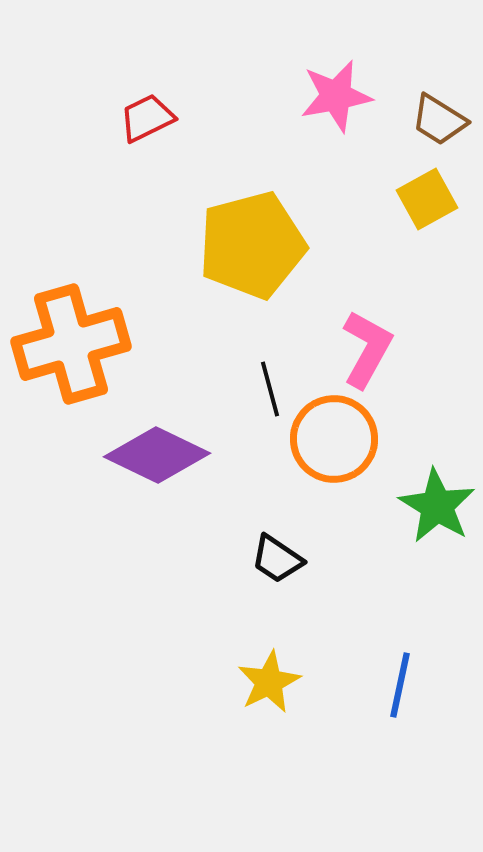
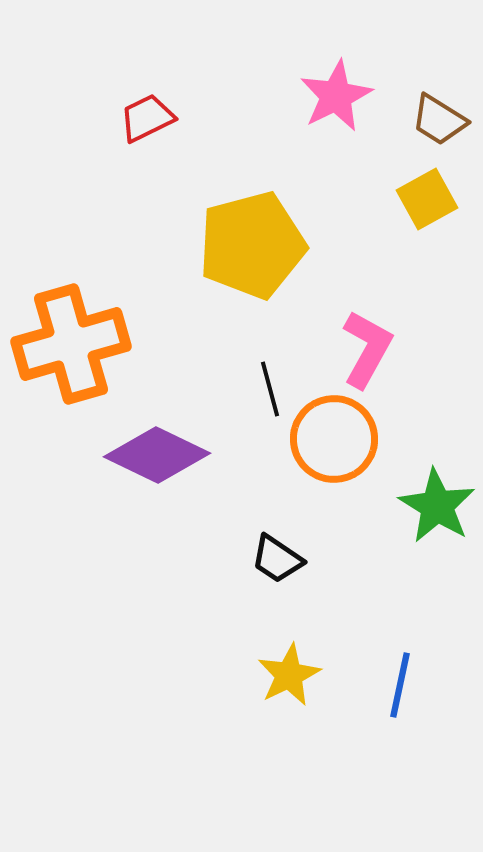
pink star: rotated 16 degrees counterclockwise
yellow star: moved 20 px right, 7 px up
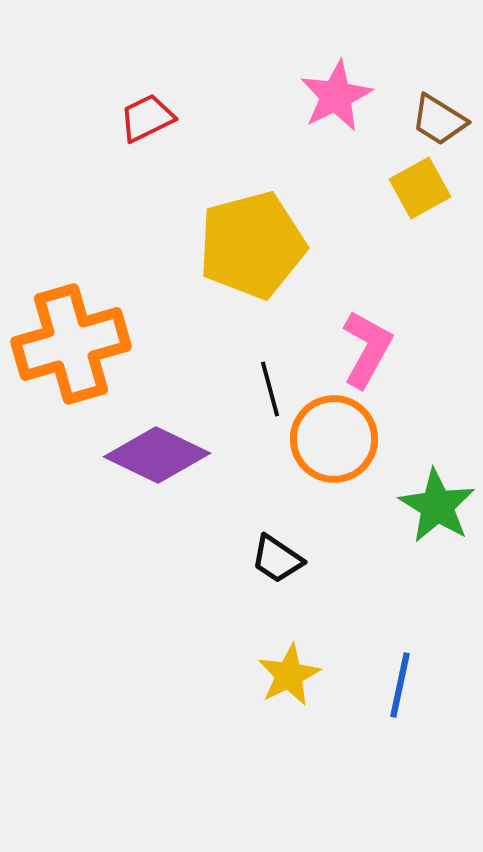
yellow square: moved 7 px left, 11 px up
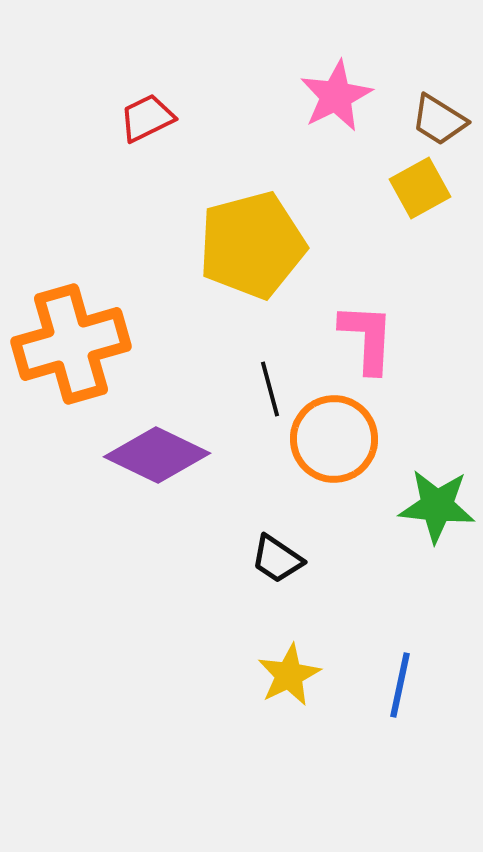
pink L-shape: moved 11 px up; rotated 26 degrees counterclockwise
green star: rotated 26 degrees counterclockwise
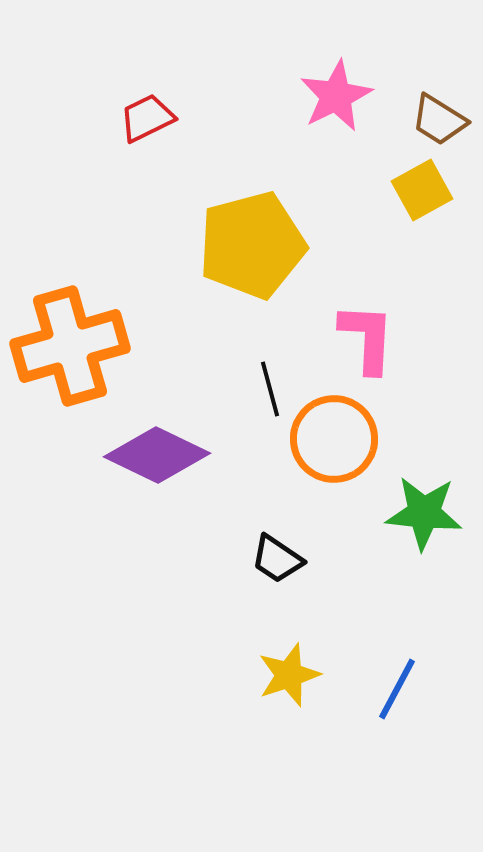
yellow square: moved 2 px right, 2 px down
orange cross: moved 1 px left, 2 px down
green star: moved 13 px left, 7 px down
yellow star: rotated 8 degrees clockwise
blue line: moved 3 px left, 4 px down; rotated 16 degrees clockwise
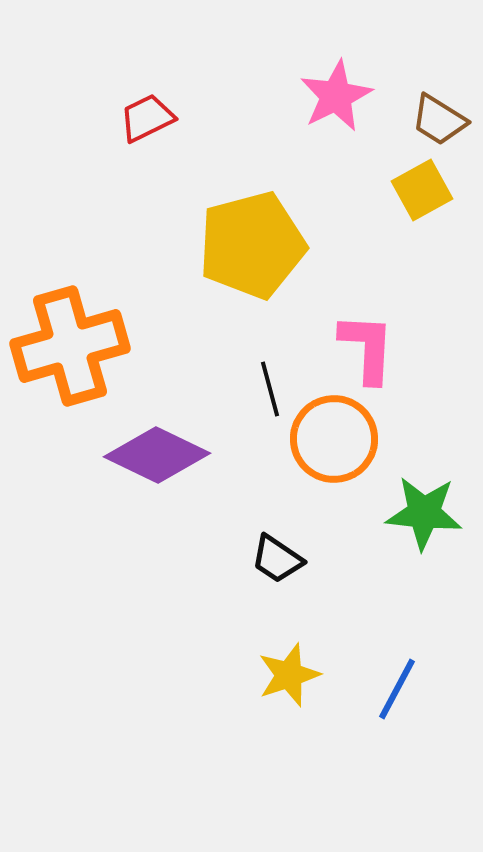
pink L-shape: moved 10 px down
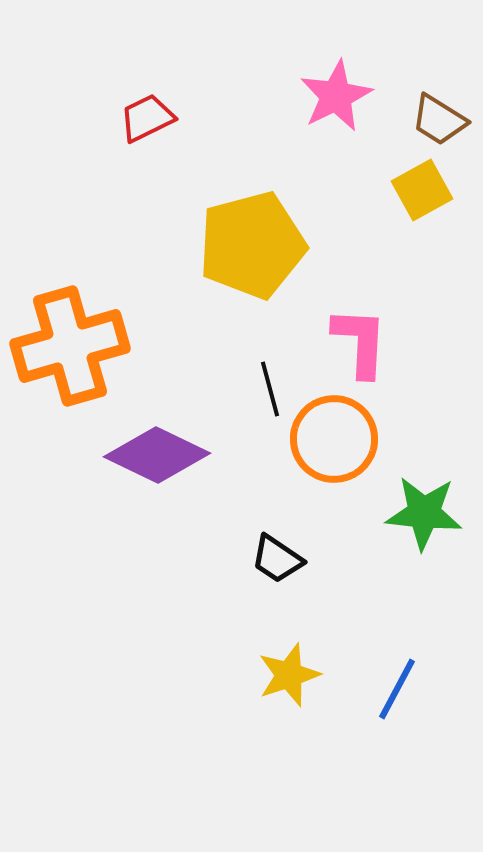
pink L-shape: moved 7 px left, 6 px up
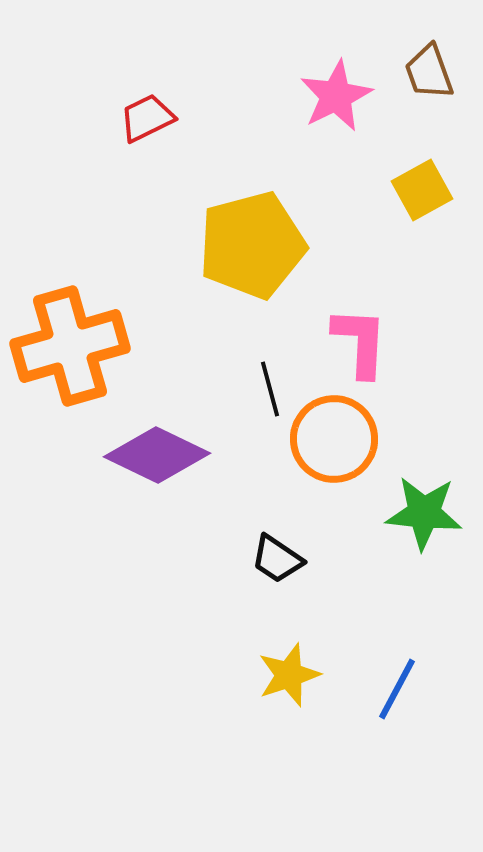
brown trapezoid: moved 10 px left, 48 px up; rotated 38 degrees clockwise
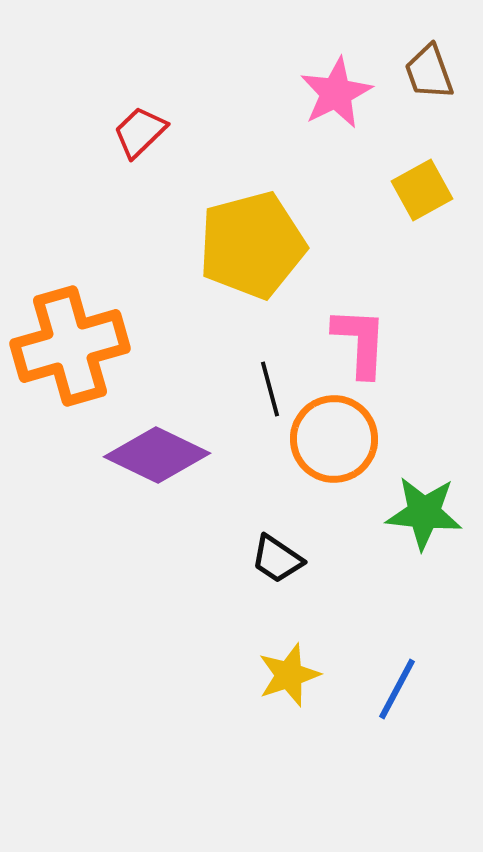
pink star: moved 3 px up
red trapezoid: moved 7 px left, 14 px down; rotated 18 degrees counterclockwise
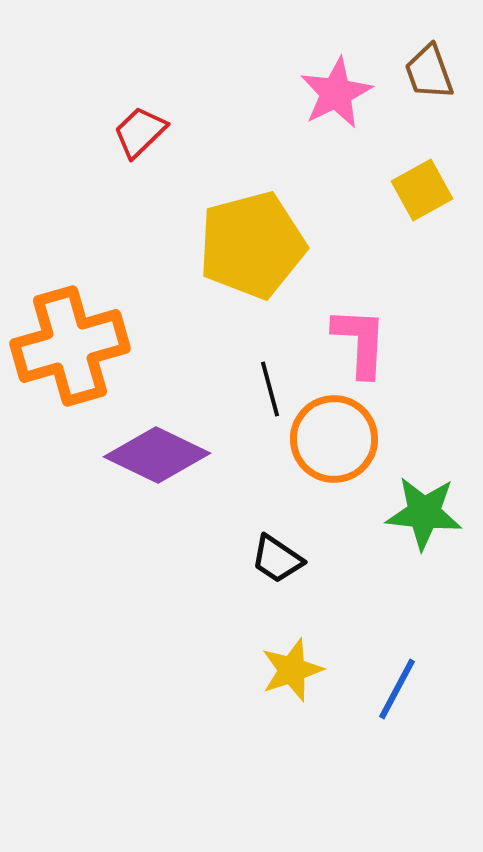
yellow star: moved 3 px right, 5 px up
